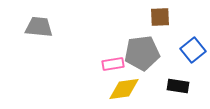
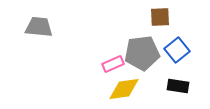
blue square: moved 16 px left
pink rectangle: rotated 15 degrees counterclockwise
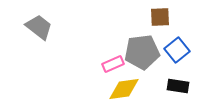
gray trapezoid: rotated 32 degrees clockwise
gray pentagon: moved 1 px up
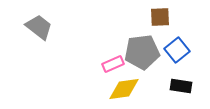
black rectangle: moved 3 px right
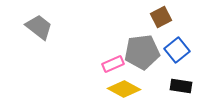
brown square: moved 1 px right; rotated 25 degrees counterclockwise
yellow diamond: rotated 36 degrees clockwise
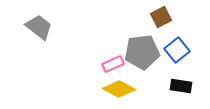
yellow diamond: moved 5 px left
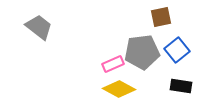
brown square: rotated 15 degrees clockwise
